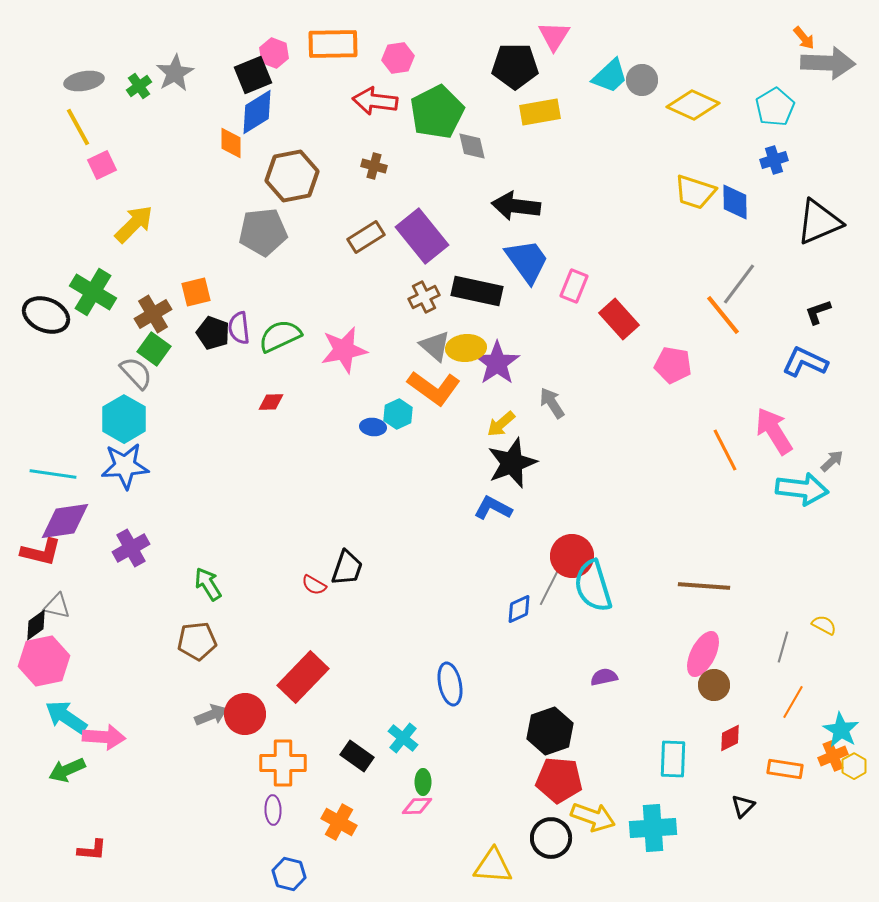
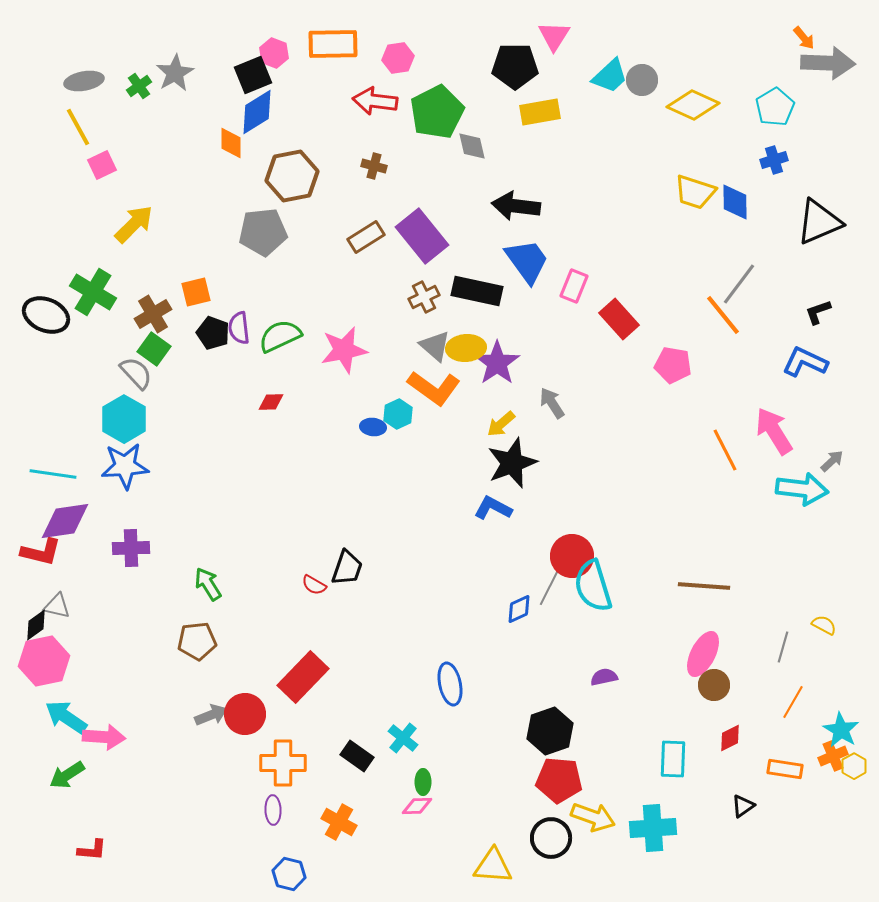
purple cross at (131, 548): rotated 27 degrees clockwise
green arrow at (67, 770): moved 5 px down; rotated 9 degrees counterclockwise
black triangle at (743, 806): rotated 10 degrees clockwise
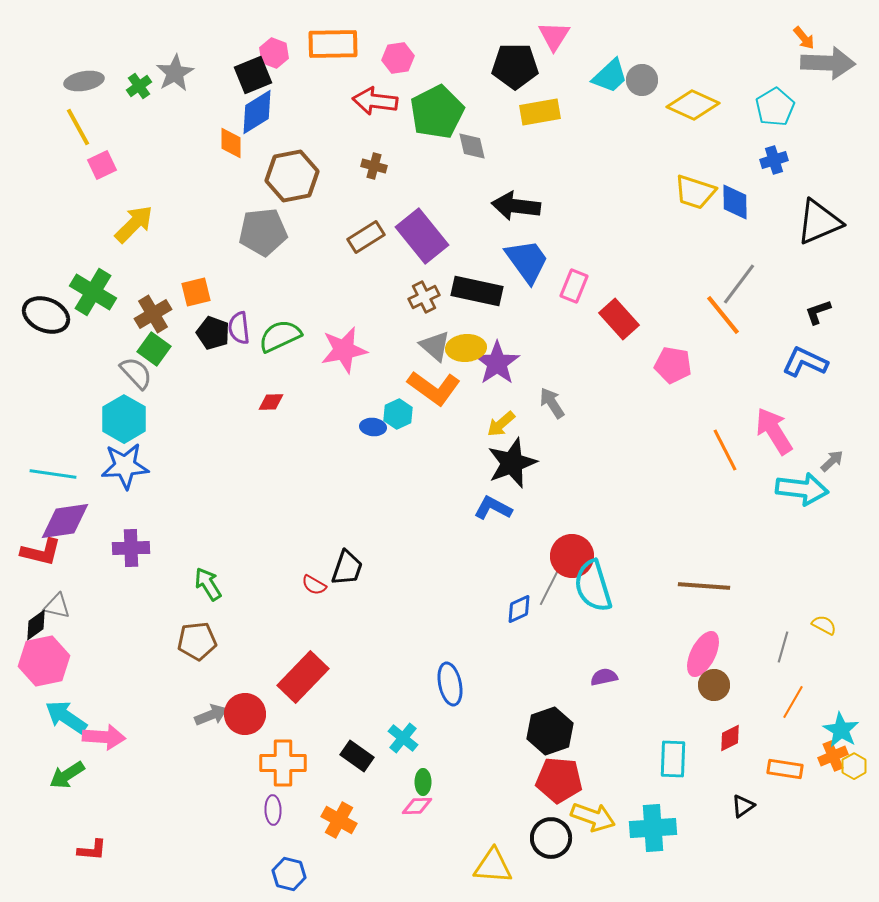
orange cross at (339, 822): moved 2 px up
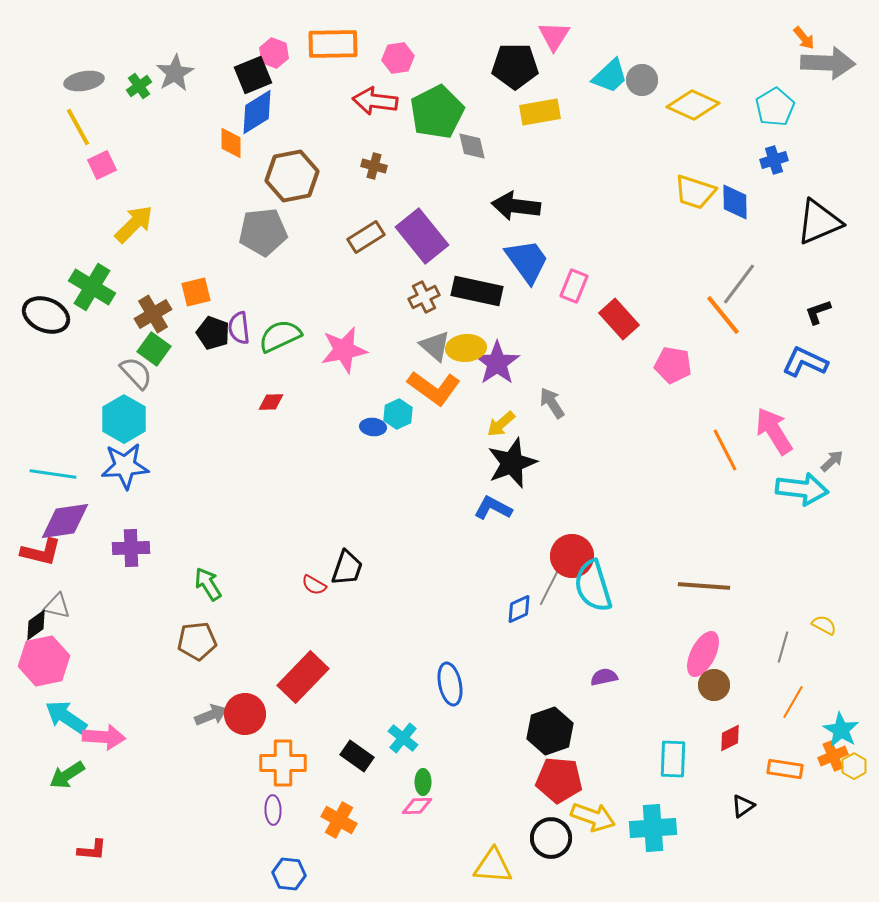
green cross at (93, 292): moved 1 px left, 5 px up
blue hexagon at (289, 874): rotated 8 degrees counterclockwise
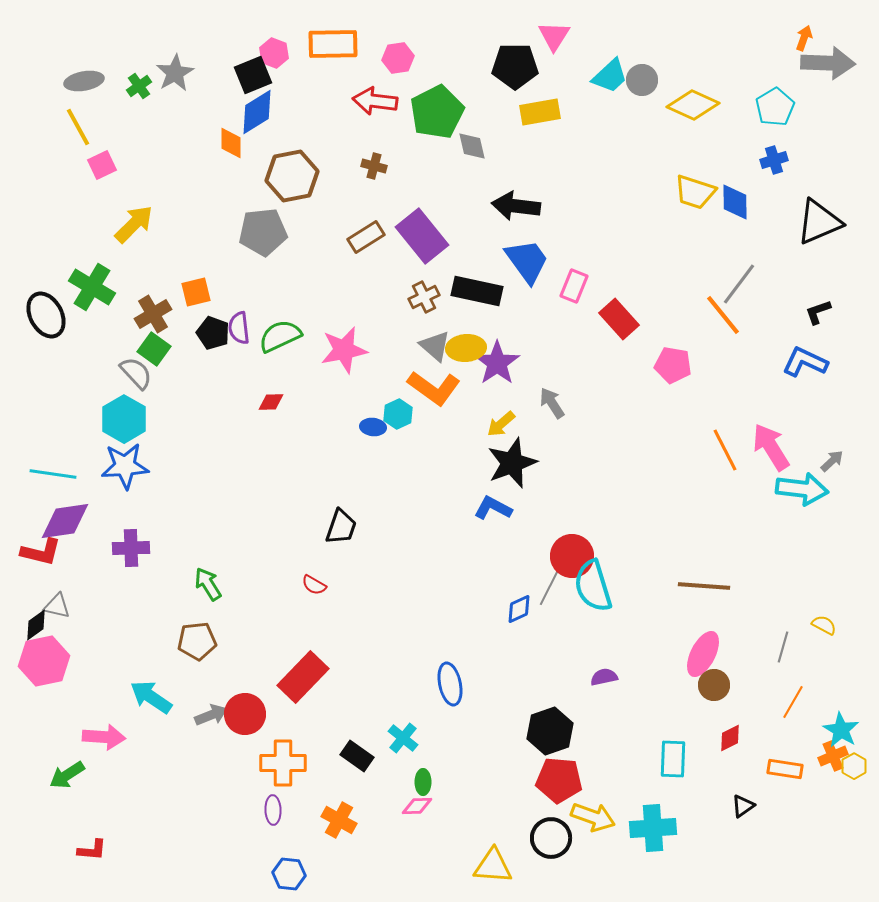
orange arrow at (804, 38): rotated 120 degrees counterclockwise
black ellipse at (46, 315): rotated 39 degrees clockwise
pink arrow at (774, 431): moved 3 px left, 16 px down
black trapezoid at (347, 568): moved 6 px left, 41 px up
cyan arrow at (66, 717): moved 85 px right, 20 px up
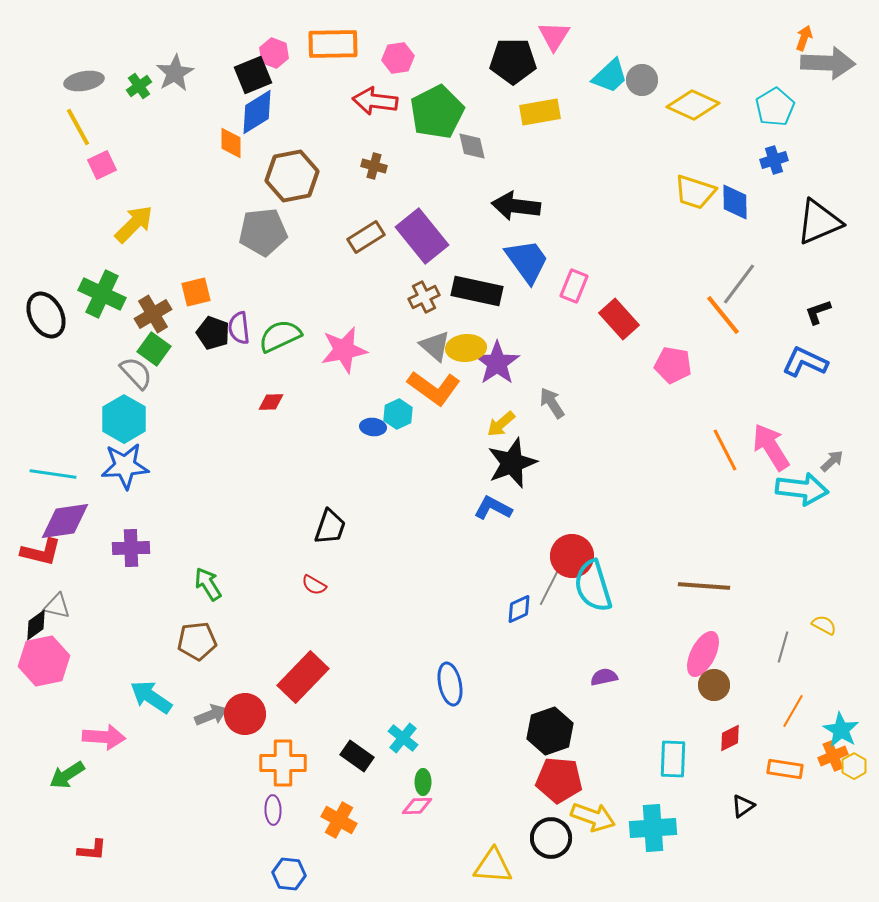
black pentagon at (515, 66): moved 2 px left, 5 px up
green cross at (92, 287): moved 10 px right, 7 px down; rotated 6 degrees counterclockwise
black trapezoid at (341, 527): moved 11 px left
orange line at (793, 702): moved 9 px down
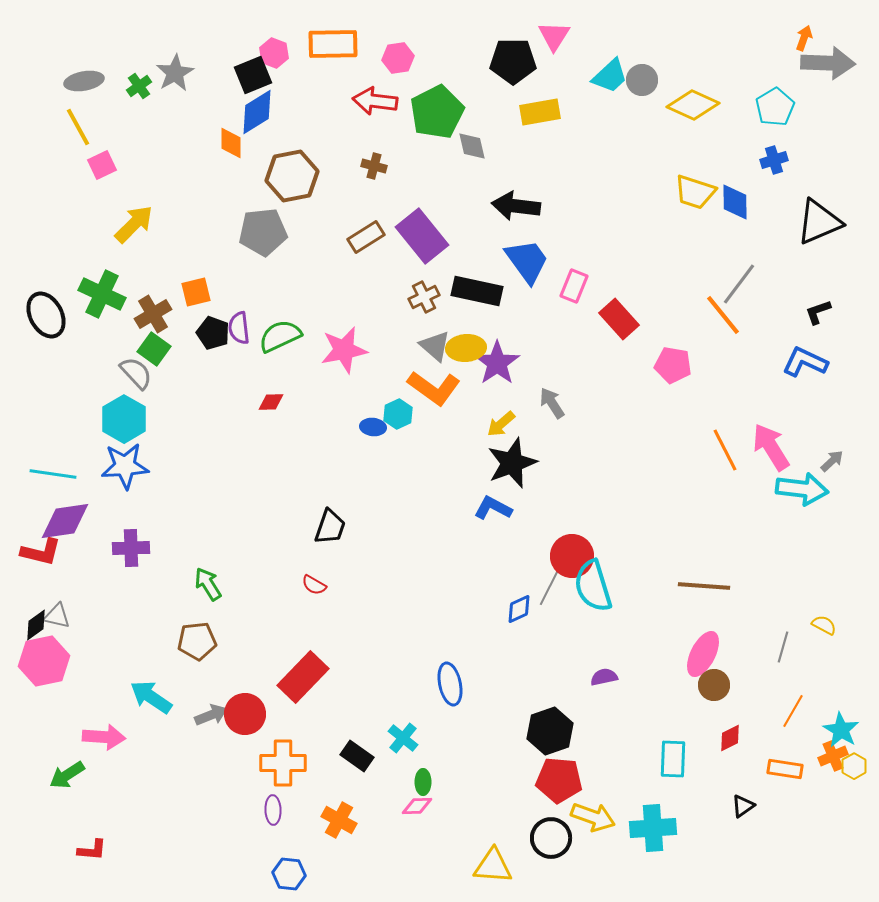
gray triangle at (57, 606): moved 10 px down
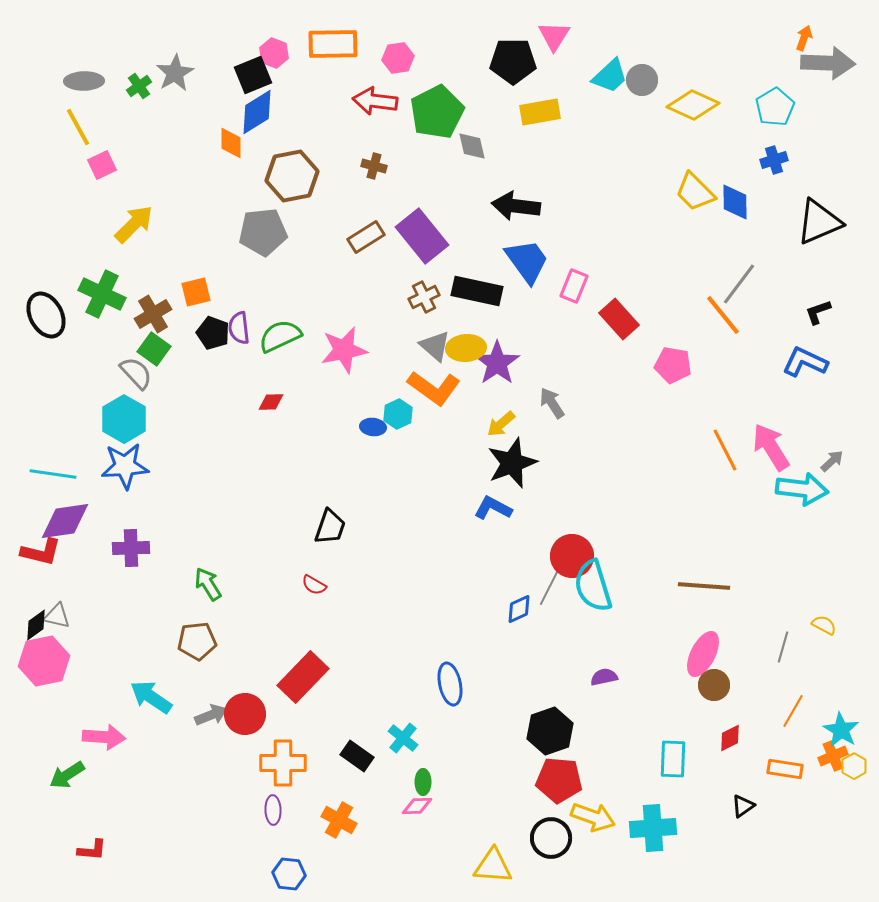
gray ellipse at (84, 81): rotated 9 degrees clockwise
yellow trapezoid at (695, 192): rotated 27 degrees clockwise
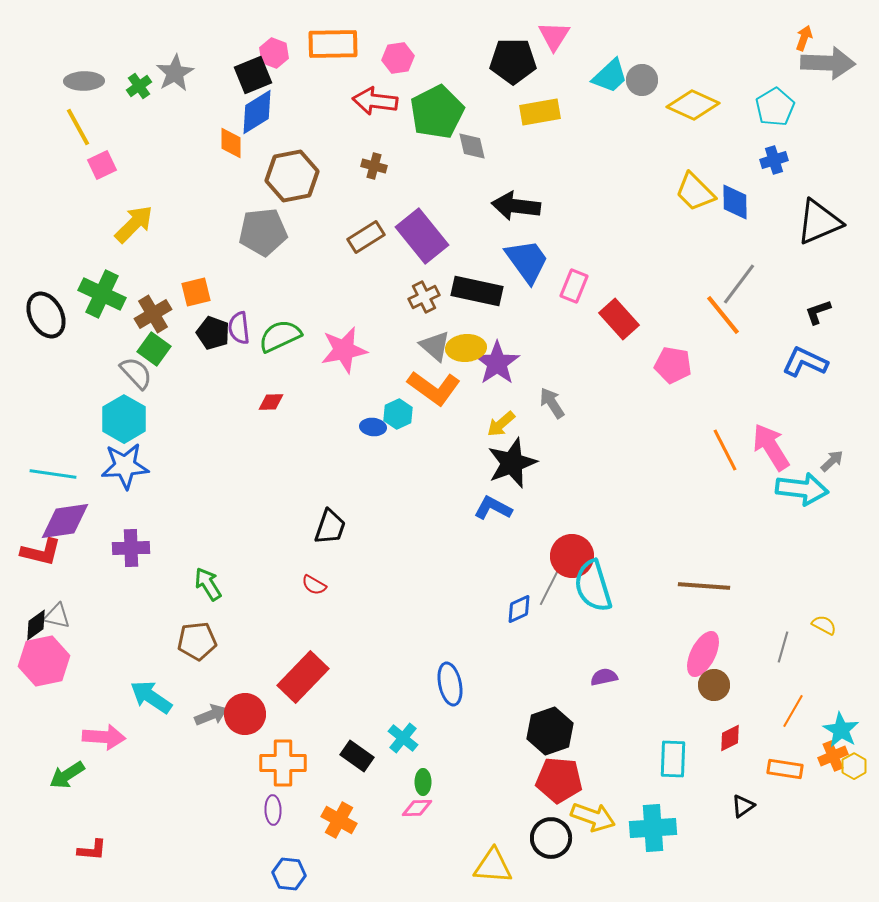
pink diamond at (417, 806): moved 2 px down
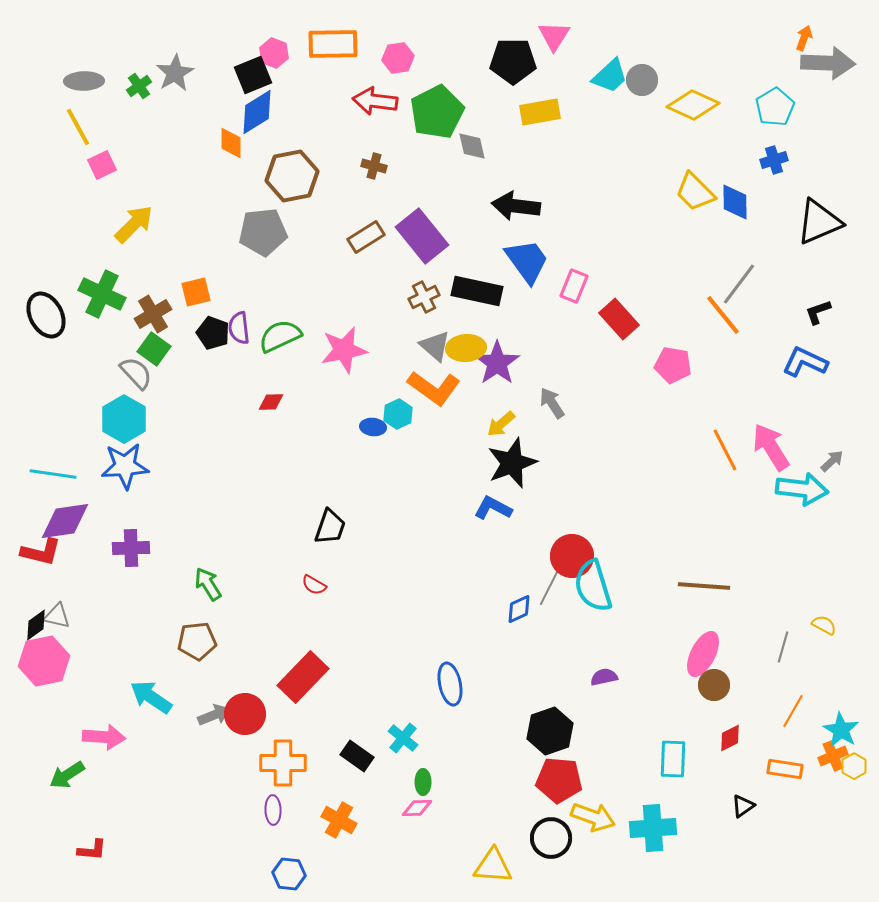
gray arrow at (211, 715): moved 3 px right
